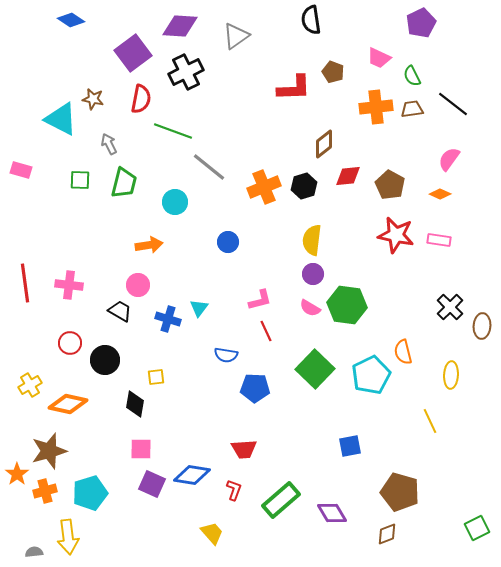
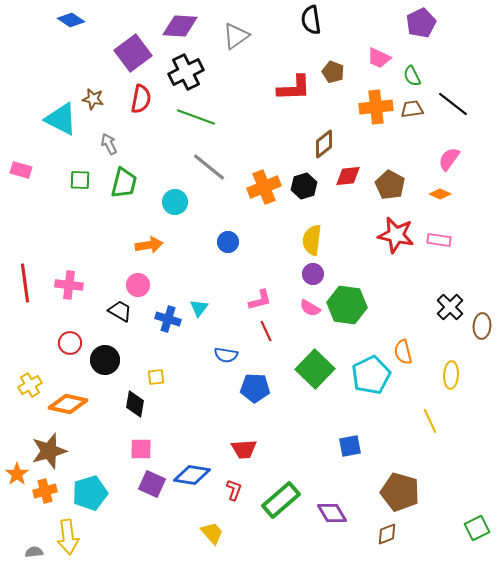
green line at (173, 131): moved 23 px right, 14 px up
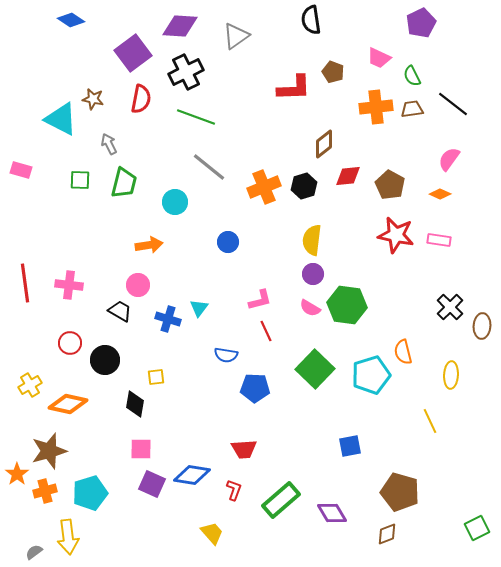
cyan pentagon at (371, 375): rotated 9 degrees clockwise
gray semicircle at (34, 552): rotated 30 degrees counterclockwise
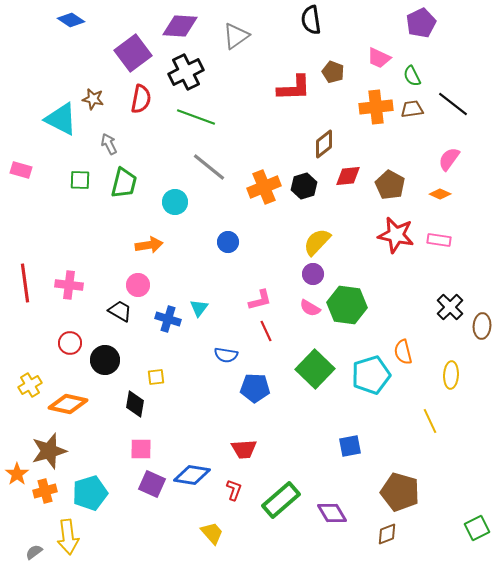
yellow semicircle at (312, 240): moved 5 px right, 2 px down; rotated 36 degrees clockwise
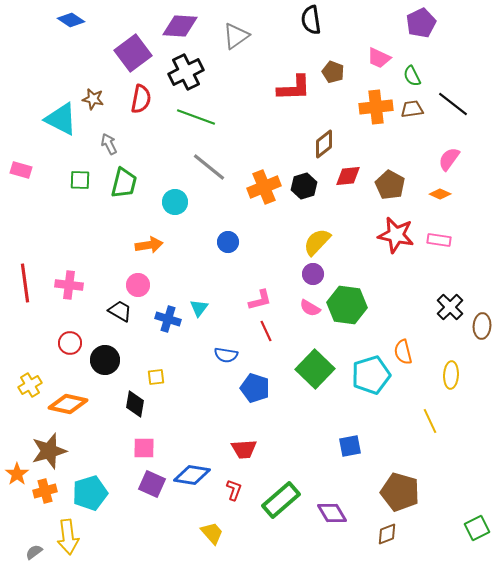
blue pentagon at (255, 388): rotated 16 degrees clockwise
pink square at (141, 449): moved 3 px right, 1 px up
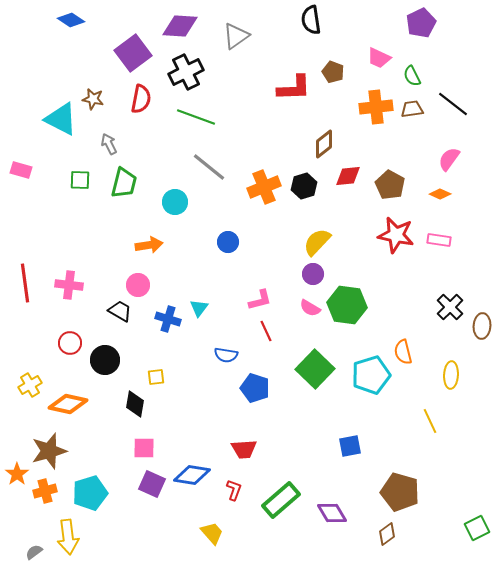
brown diamond at (387, 534): rotated 15 degrees counterclockwise
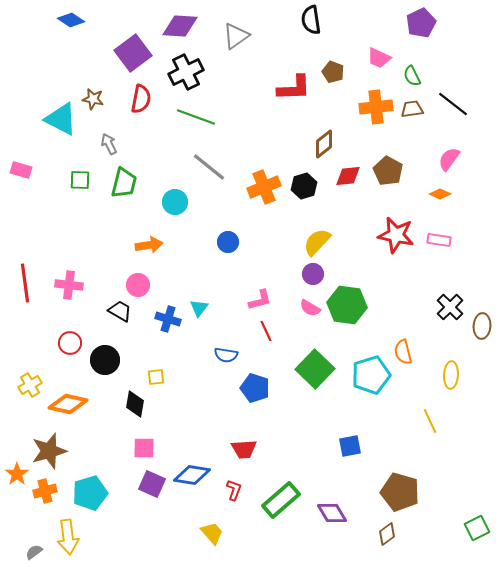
brown pentagon at (390, 185): moved 2 px left, 14 px up
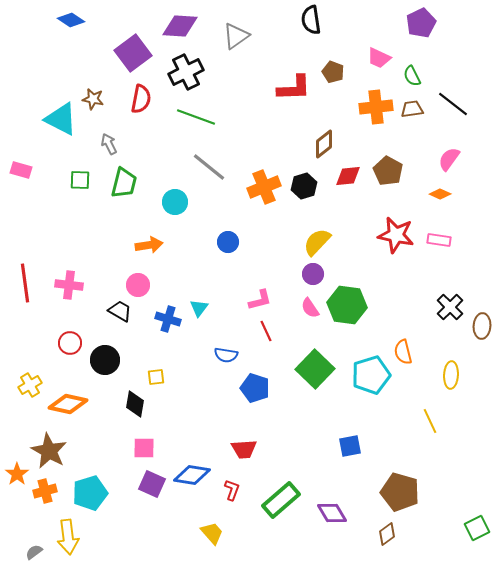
pink semicircle at (310, 308): rotated 25 degrees clockwise
brown star at (49, 451): rotated 27 degrees counterclockwise
red L-shape at (234, 490): moved 2 px left
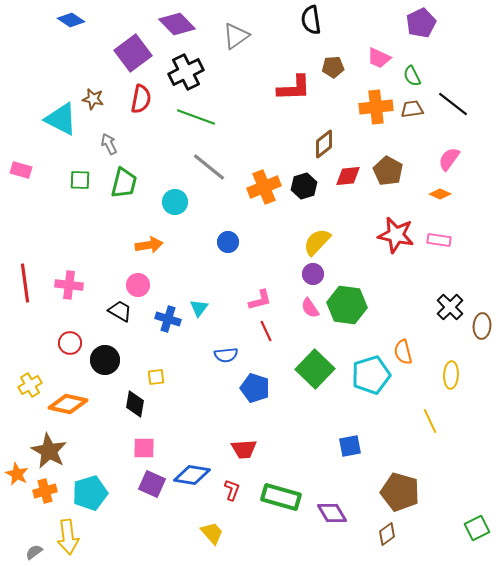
purple diamond at (180, 26): moved 3 px left, 2 px up; rotated 42 degrees clockwise
brown pentagon at (333, 72): moved 5 px up; rotated 25 degrees counterclockwise
blue semicircle at (226, 355): rotated 15 degrees counterclockwise
orange star at (17, 474): rotated 10 degrees counterclockwise
green rectangle at (281, 500): moved 3 px up; rotated 57 degrees clockwise
